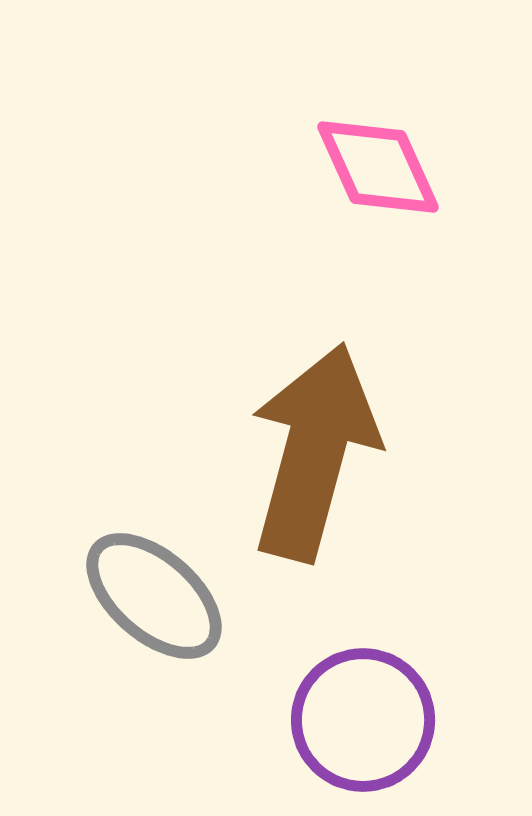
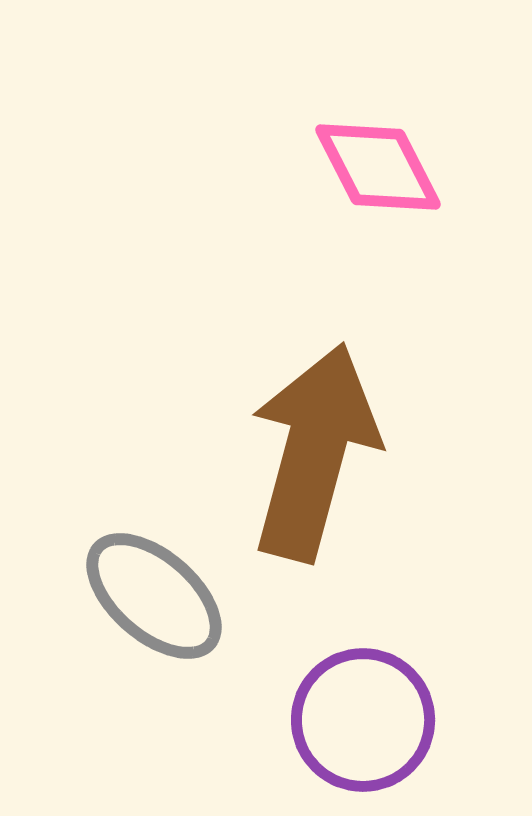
pink diamond: rotated 3 degrees counterclockwise
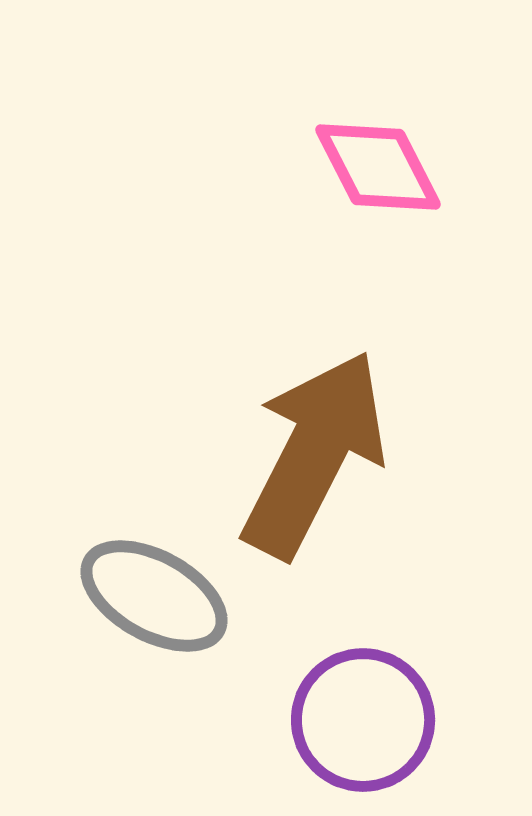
brown arrow: moved 2 px down; rotated 12 degrees clockwise
gray ellipse: rotated 12 degrees counterclockwise
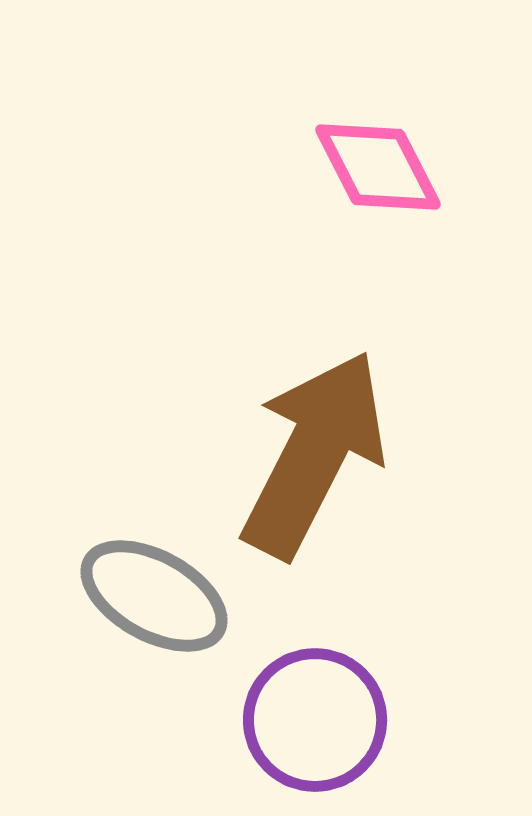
purple circle: moved 48 px left
